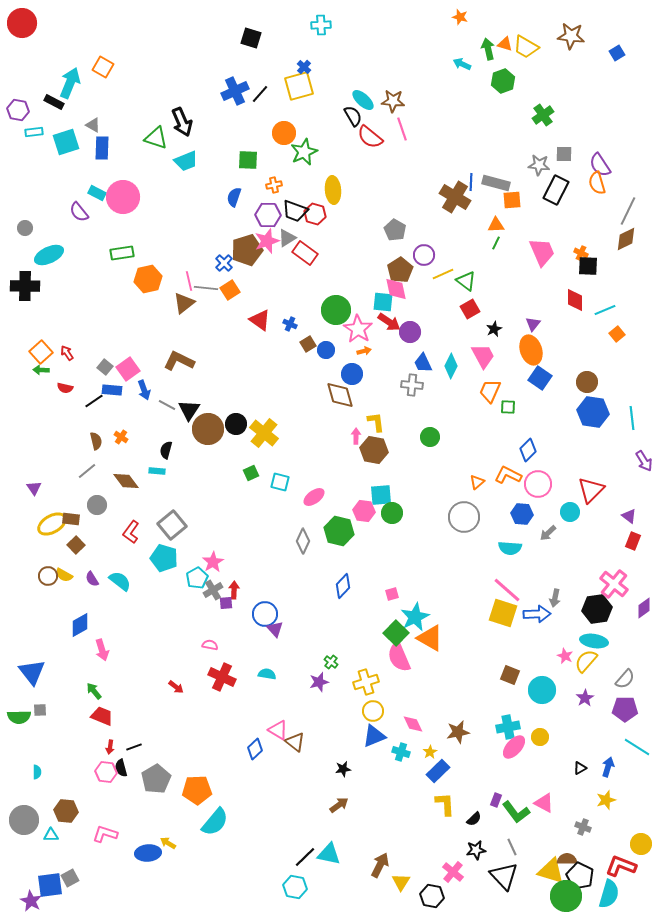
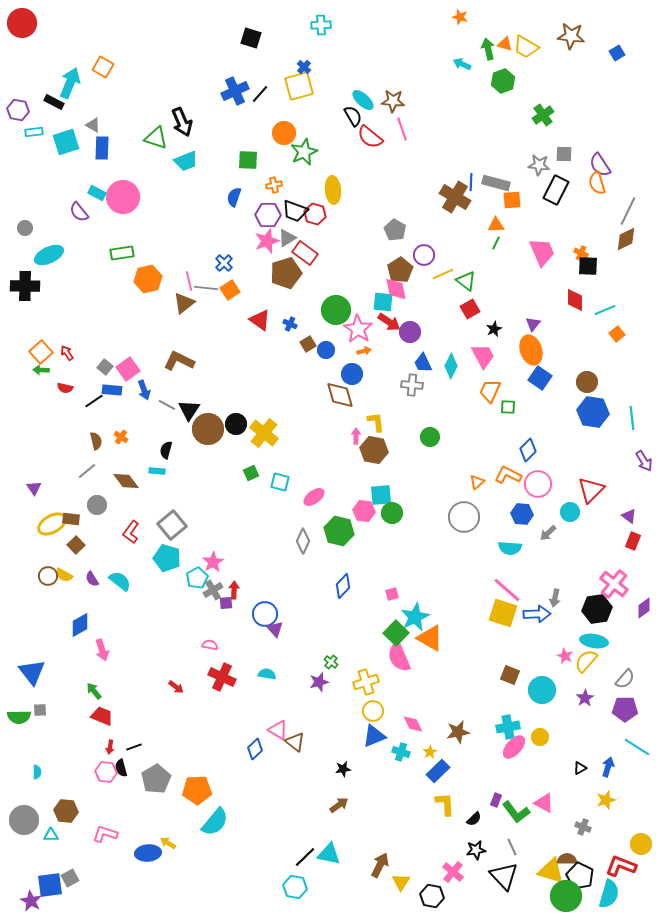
brown pentagon at (247, 250): moved 39 px right, 23 px down
cyan pentagon at (164, 558): moved 3 px right
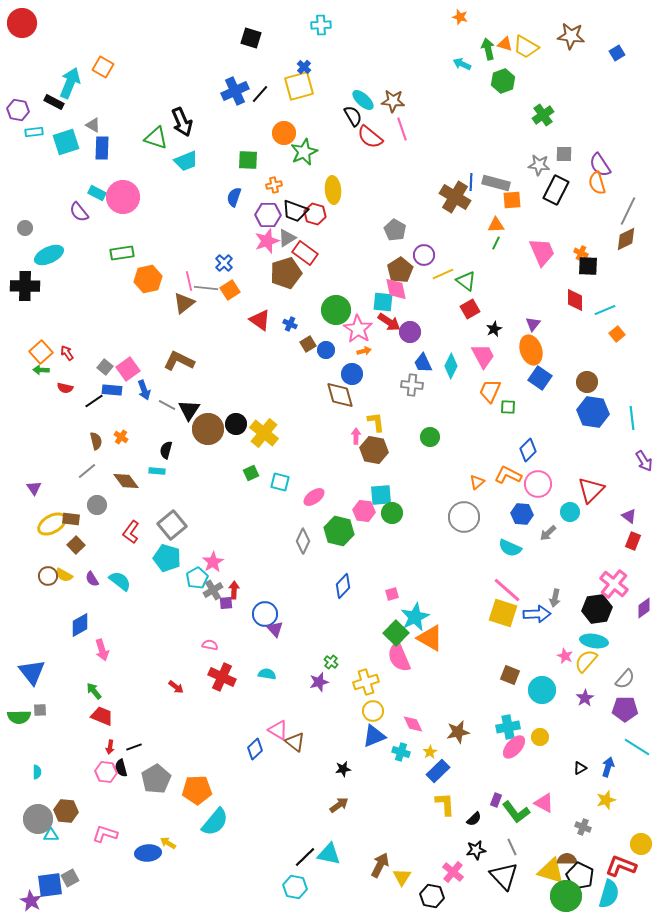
cyan semicircle at (510, 548): rotated 20 degrees clockwise
gray circle at (24, 820): moved 14 px right, 1 px up
yellow triangle at (401, 882): moved 1 px right, 5 px up
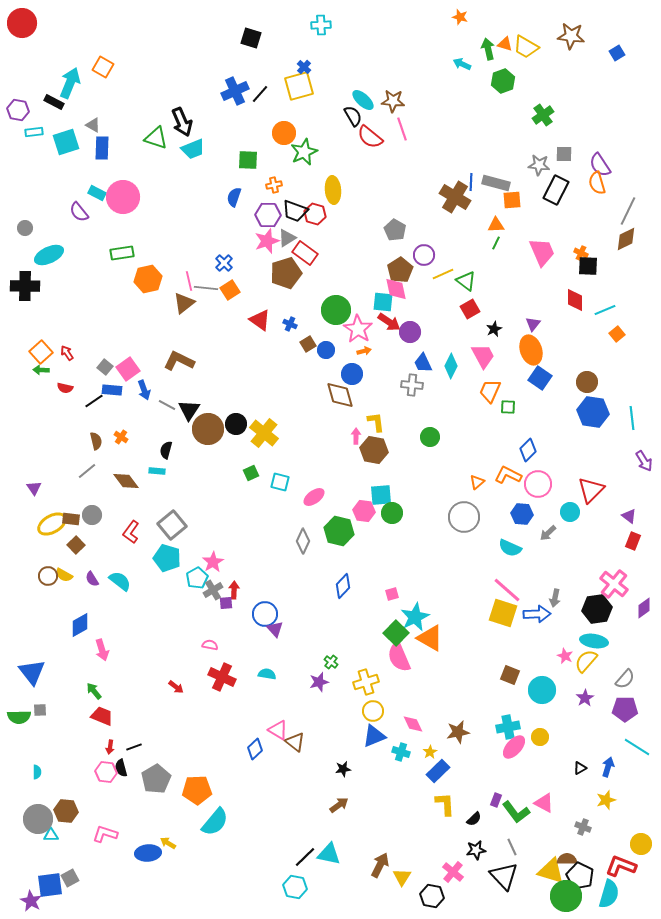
cyan trapezoid at (186, 161): moved 7 px right, 12 px up
gray circle at (97, 505): moved 5 px left, 10 px down
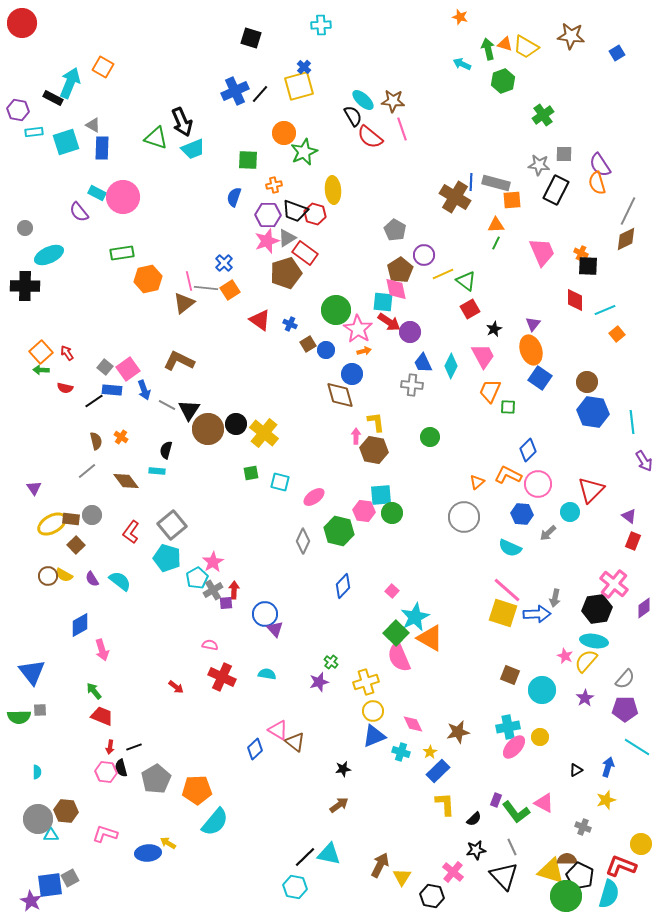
black rectangle at (54, 102): moved 1 px left, 4 px up
cyan line at (632, 418): moved 4 px down
green square at (251, 473): rotated 14 degrees clockwise
pink square at (392, 594): moved 3 px up; rotated 32 degrees counterclockwise
black triangle at (580, 768): moved 4 px left, 2 px down
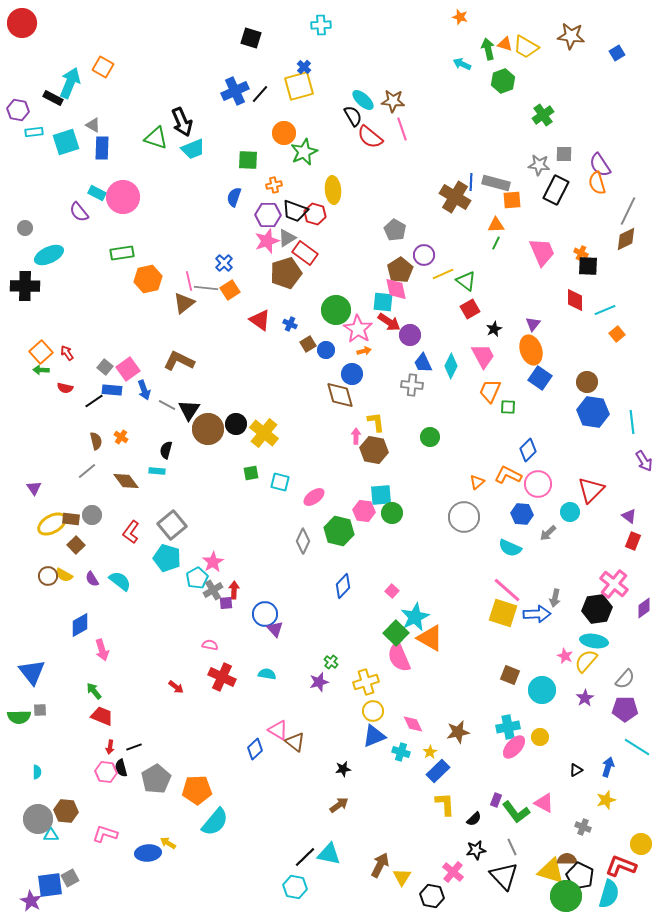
purple circle at (410, 332): moved 3 px down
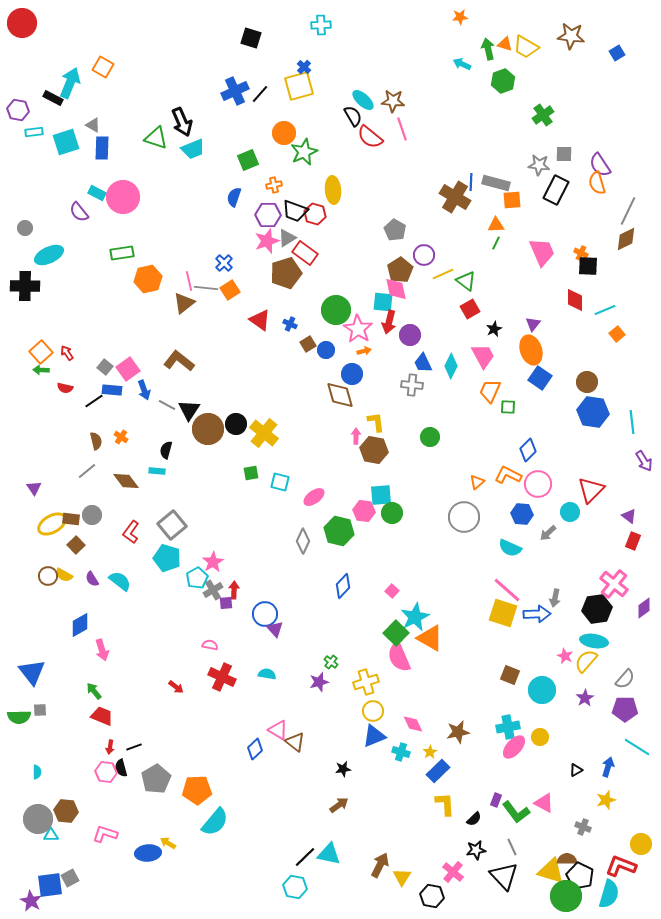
orange star at (460, 17): rotated 21 degrees counterclockwise
green square at (248, 160): rotated 25 degrees counterclockwise
red arrow at (389, 322): rotated 70 degrees clockwise
brown L-shape at (179, 361): rotated 12 degrees clockwise
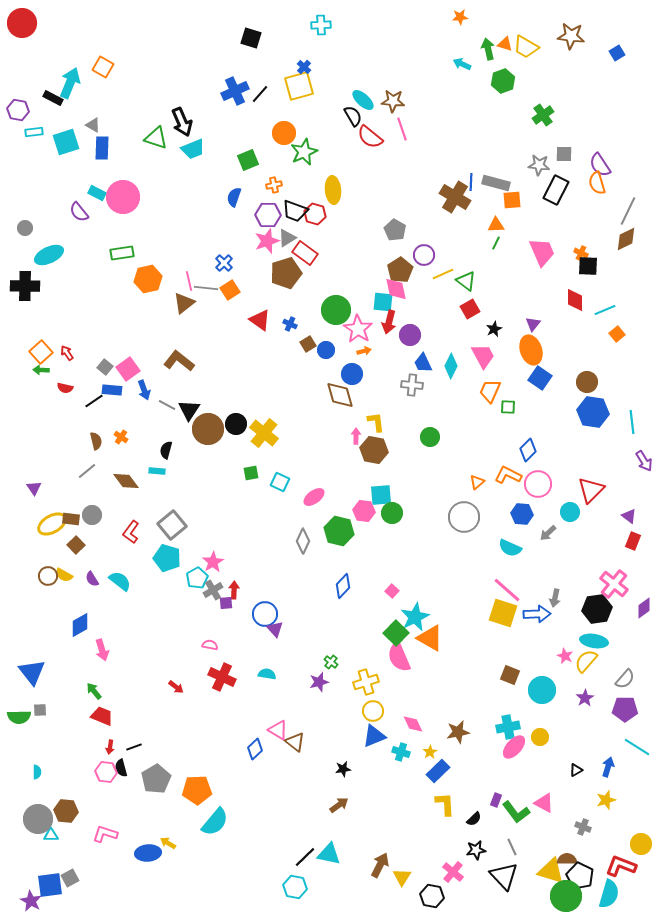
cyan square at (280, 482): rotated 12 degrees clockwise
